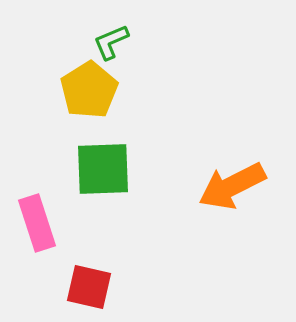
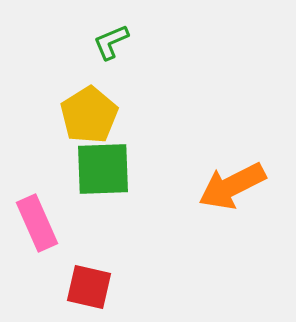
yellow pentagon: moved 25 px down
pink rectangle: rotated 6 degrees counterclockwise
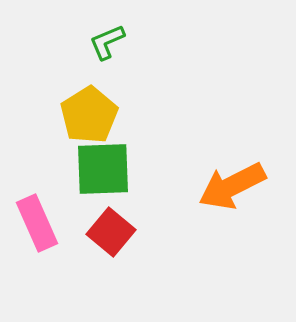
green L-shape: moved 4 px left
red square: moved 22 px right, 55 px up; rotated 27 degrees clockwise
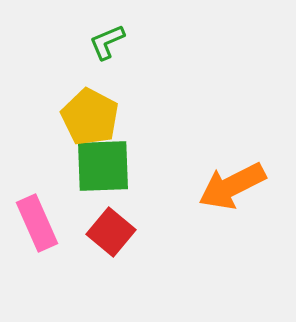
yellow pentagon: moved 1 px right, 2 px down; rotated 12 degrees counterclockwise
green square: moved 3 px up
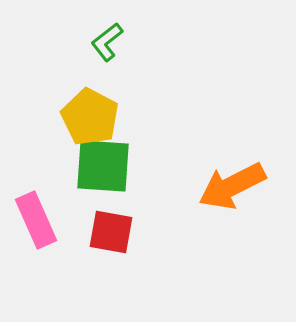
green L-shape: rotated 15 degrees counterclockwise
green square: rotated 6 degrees clockwise
pink rectangle: moved 1 px left, 3 px up
red square: rotated 30 degrees counterclockwise
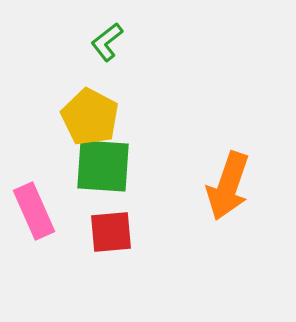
orange arrow: moved 4 px left; rotated 44 degrees counterclockwise
pink rectangle: moved 2 px left, 9 px up
red square: rotated 15 degrees counterclockwise
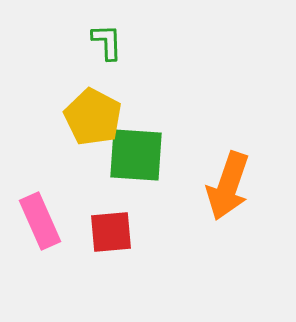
green L-shape: rotated 126 degrees clockwise
yellow pentagon: moved 3 px right
green square: moved 33 px right, 11 px up
pink rectangle: moved 6 px right, 10 px down
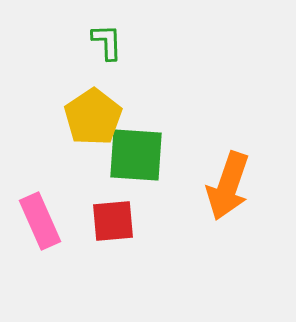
yellow pentagon: rotated 10 degrees clockwise
red square: moved 2 px right, 11 px up
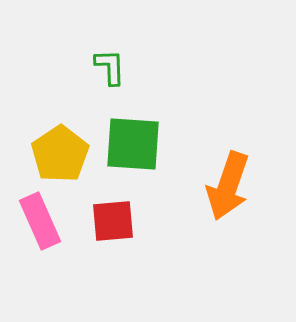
green L-shape: moved 3 px right, 25 px down
yellow pentagon: moved 33 px left, 37 px down
green square: moved 3 px left, 11 px up
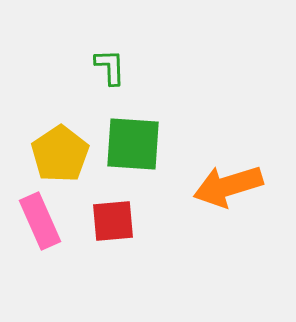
orange arrow: rotated 54 degrees clockwise
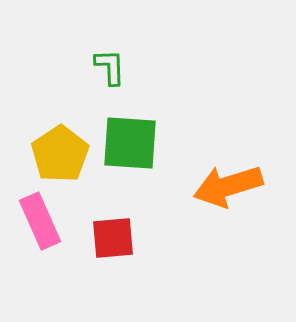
green square: moved 3 px left, 1 px up
red square: moved 17 px down
